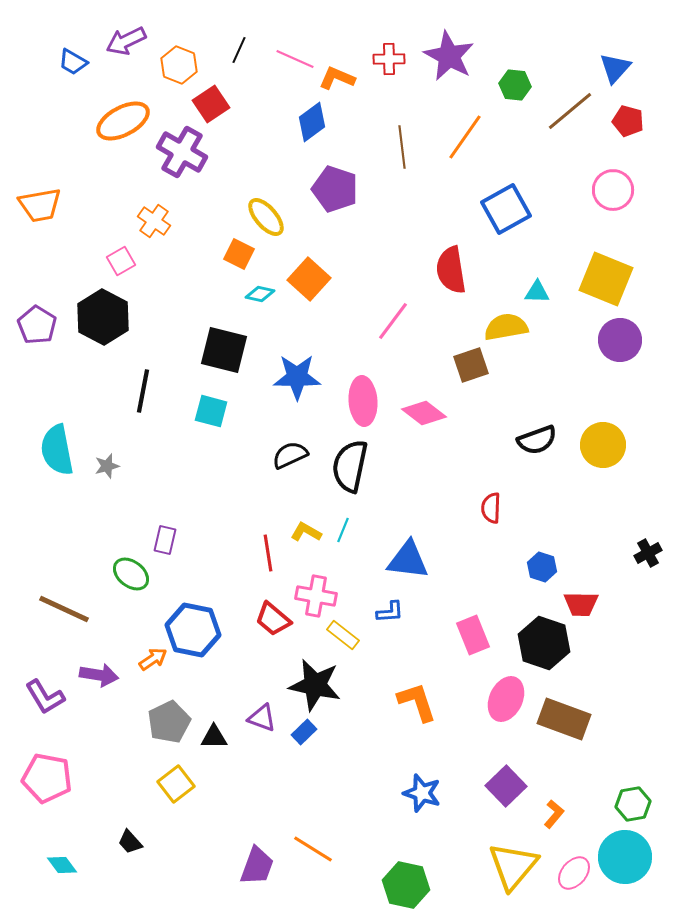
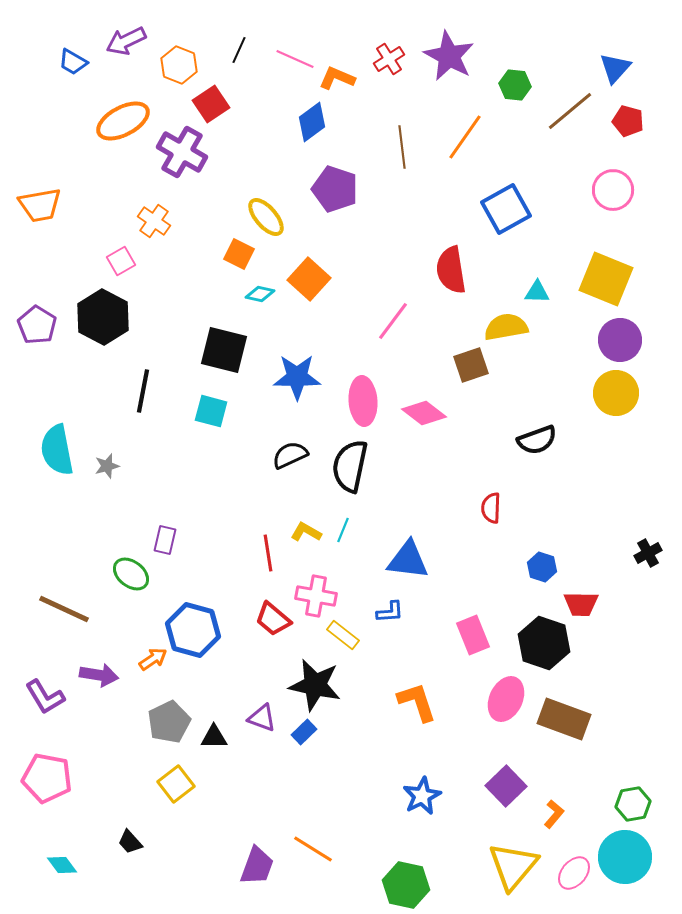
red cross at (389, 59): rotated 32 degrees counterclockwise
yellow circle at (603, 445): moved 13 px right, 52 px up
blue hexagon at (193, 630): rotated 4 degrees clockwise
blue star at (422, 793): moved 3 px down; rotated 27 degrees clockwise
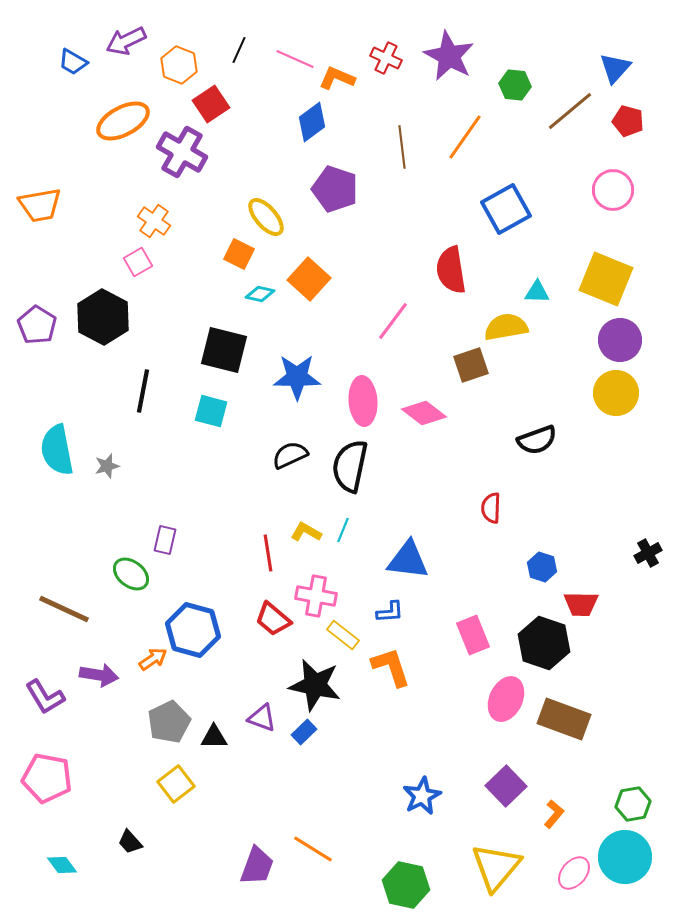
red cross at (389, 59): moved 3 px left, 1 px up; rotated 32 degrees counterclockwise
pink square at (121, 261): moved 17 px right, 1 px down
orange L-shape at (417, 702): moved 26 px left, 35 px up
yellow triangle at (513, 866): moved 17 px left, 1 px down
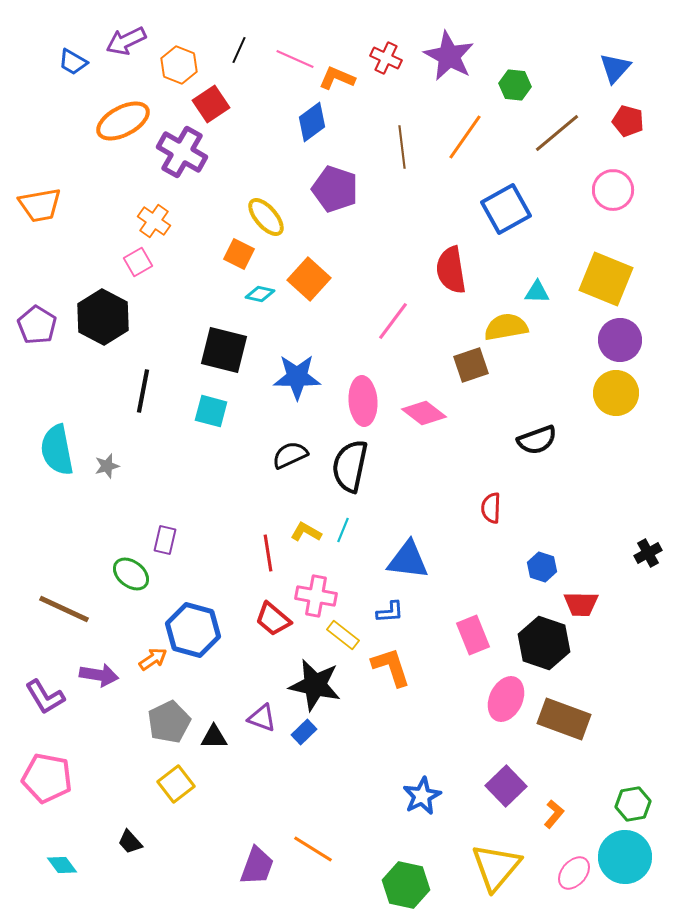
brown line at (570, 111): moved 13 px left, 22 px down
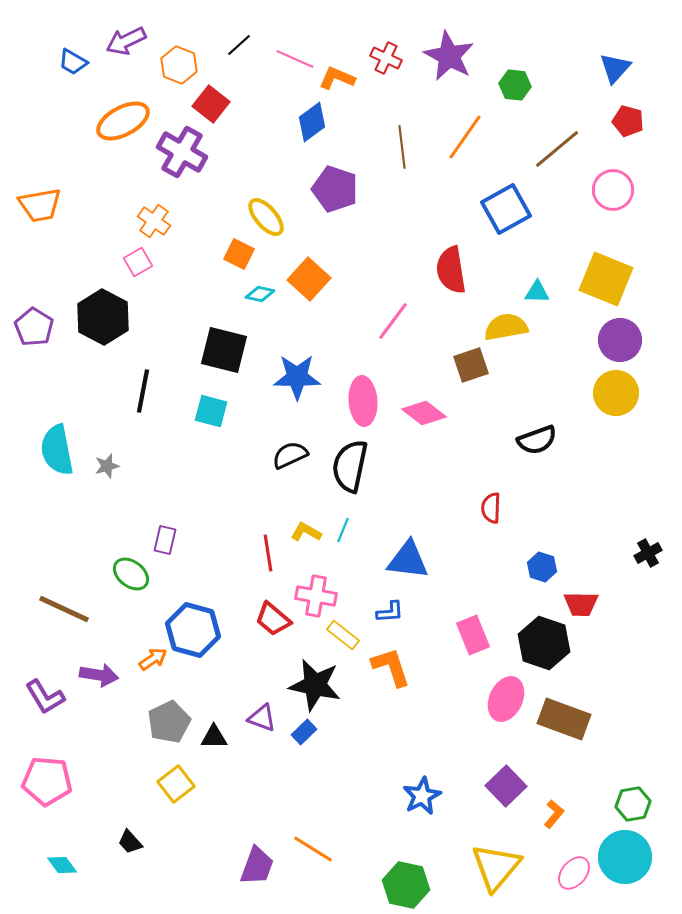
black line at (239, 50): moved 5 px up; rotated 24 degrees clockwise
red square at (211, 104): rotated 18 degrees counterclockwise
brown line at (557, 133): moved 16 px down
purple pentagon at (37, 325): moved 3 px left, 2 px down
pink pentagon at (47, 778): moved 3 px down; rotated 6 degrees counterclockwise
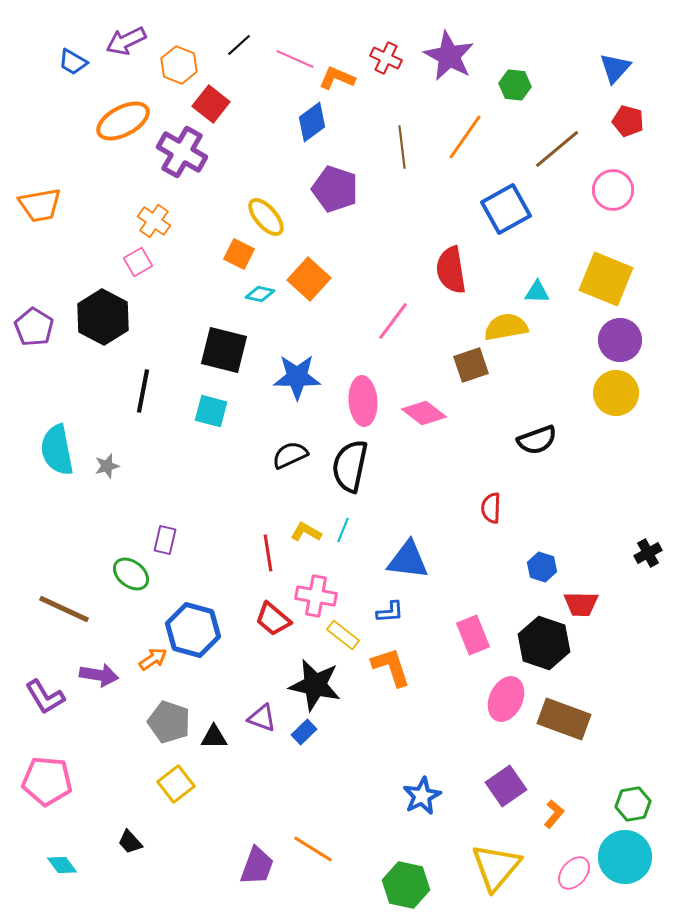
gray pentagon at (169, 722): rotated 27 degrees counterclockwise
purple square at (506, 786): rotated 9 degrees clockwise
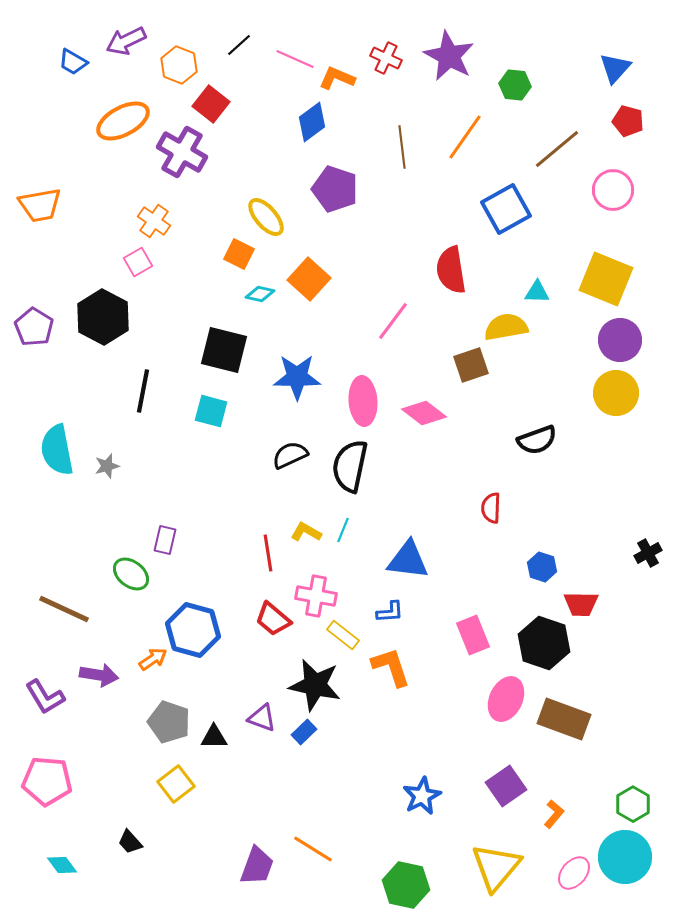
green hexagon at (633, 804): rotated 20 degrees counterclockwise
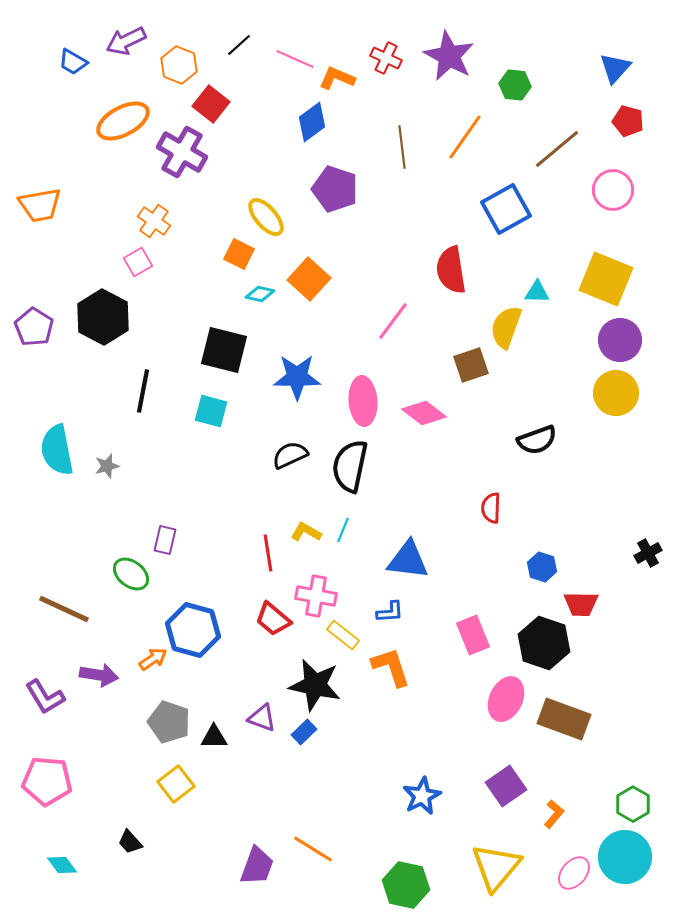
yellow semicircle at (506, 327): rotated 60 degrees counterclockwise
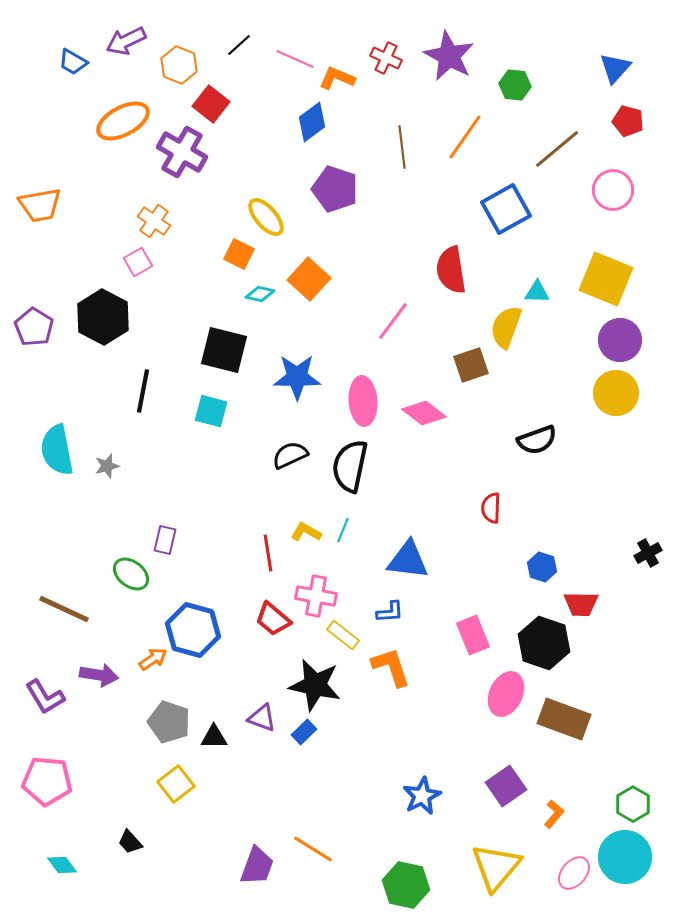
pink ellipse at (506, 699): moved 5 px up
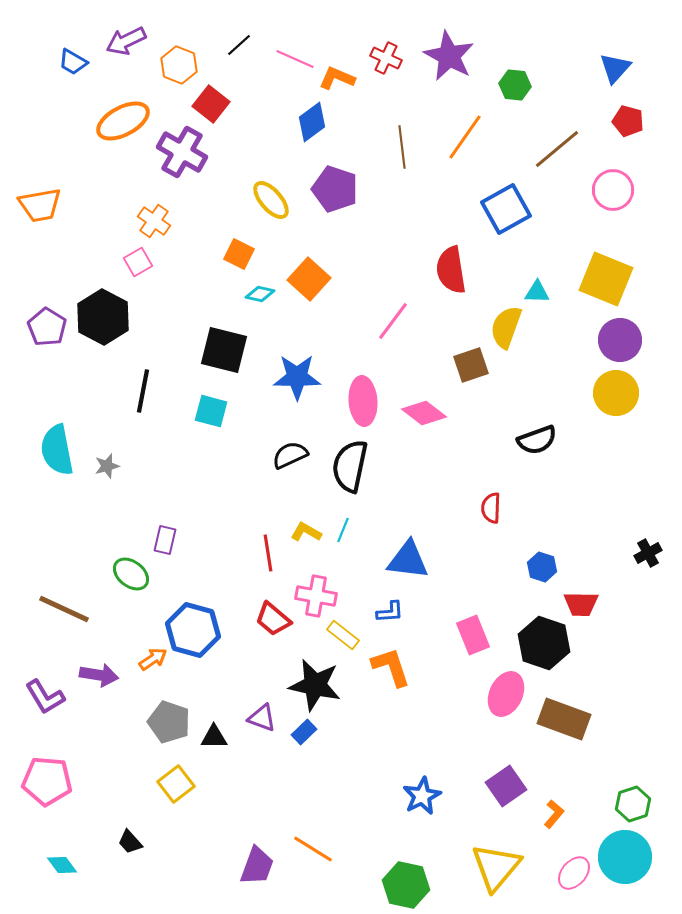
yellow ellipse at (266, 217): moved 5 px right, 17 px up
purple pentagon at (34, 327): moved 13 px right
green hexagon at (633, 804): rotated 12 degrees clockwise
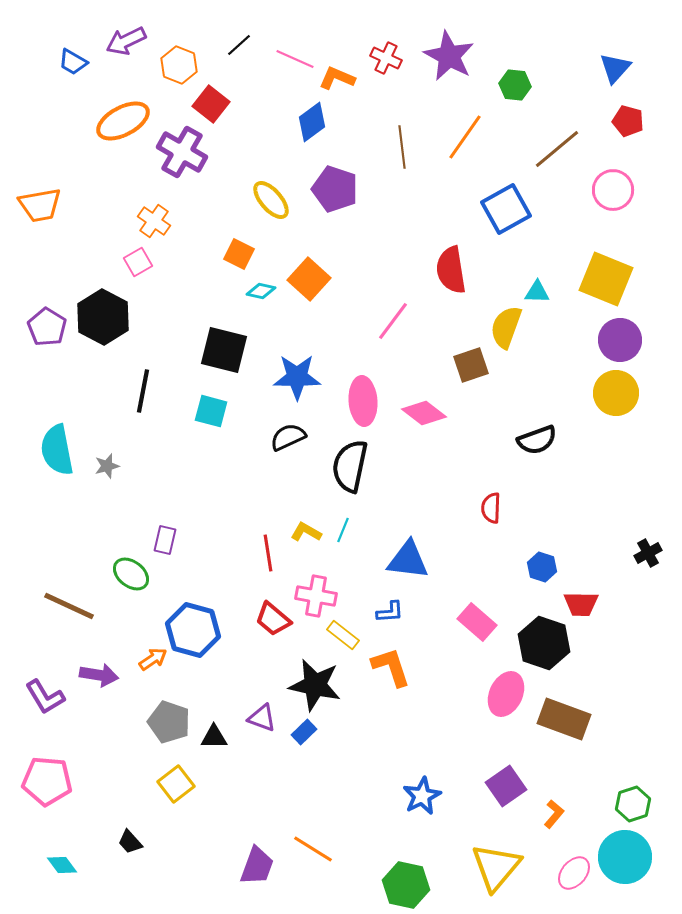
cyan diamond at (260, 294): moved 1 px right, 3 px up
black semicircle at (290, 455): moved 2 px left, 18 px up
brown line at (64, 609): moved 5 px right, 3 px up
pink rectangle at (473, 635): moved 4 px right, 13 px up; rotated 27 degrees counterclockwise
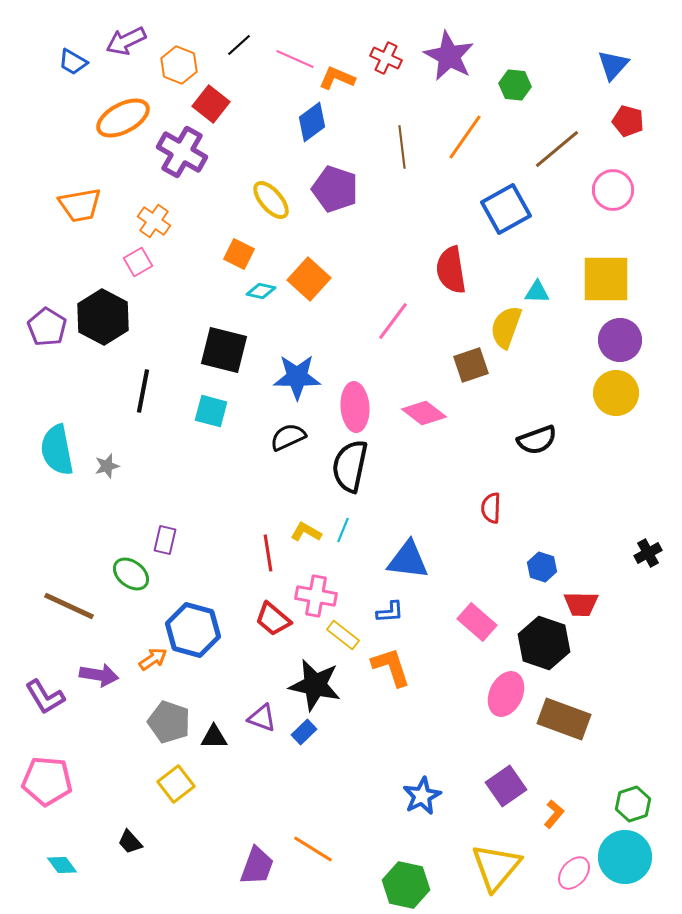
blue triangle at (615, 68): moved 2 px left, 3 px up
orange ellipse at (123, 121): moved 3 px up
orange trapezoid at (40, 205): moved 40 px right
yellow square at (606, 279): rotated 22 degrees counterclockwise
pink ellipse at (363, 401): moved 8 px left, 6 px down
